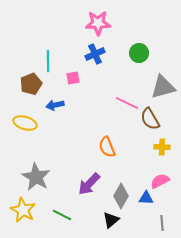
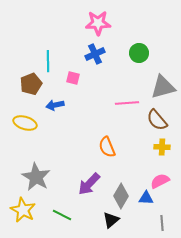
pink square: rotated 24 degrees clockwise
pink line: rotated 30 degrees counterclockwise
brown semicircle: moved 7 px right, 1 px down; rotated 10 degrees counterclockwise
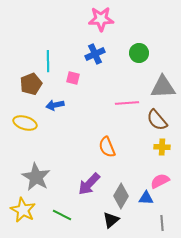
pink star: moved 3 px right, 4 px up
gray triangle: rotated 12 degrees clockwise
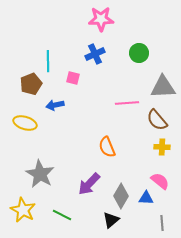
gray star: moved 4 px right, 3 px up
pink semicircle: rotated 66 degrees clockwise
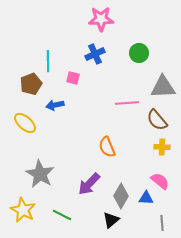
yellow ellipse: rotated 25 degrees clockwise
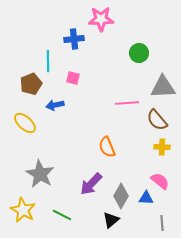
blue cross: moved 21 px left, 15 px up; rotated 18 degrees clockwise
purple arrow: moved 2 px right
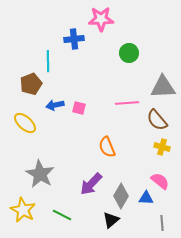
green circle: moved 10 px left
pink square: moved 6 px right, 30 px down
yellow cross: rotated 14 degrees clockwise
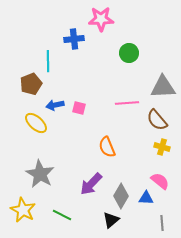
yellow ellipse: moved 11 px right
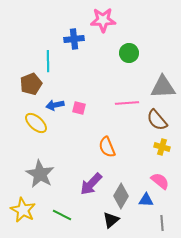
pink star: moved 2 px right, 1 px down
blue triangle: moved 2 px down
